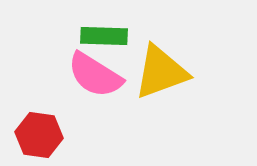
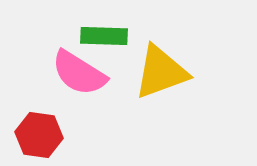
pink semicircle: moved 16 px left, 2 px up
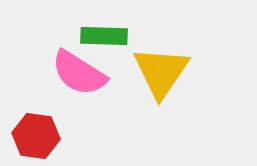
yellow triangle: rotated 36 degrees counterclockwise
red hexagon: moved 3 px left, 1 px down
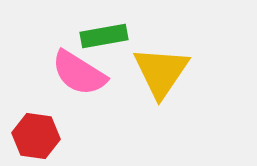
green rectangle: rotated 12 degrees counterclockwise
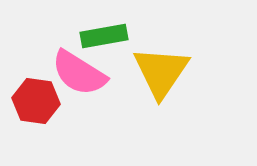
red hexagon: moved 35 px up
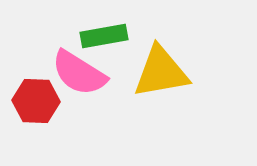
yellow triangle: rotated 46 degrees clockwise
red hexagon: rotated 6 degrees counterclockwise
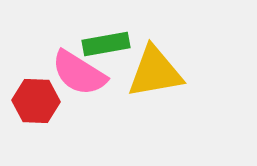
green rectangle: moved 2 px right, 8 px down
yellow triangle: moved 6 px left
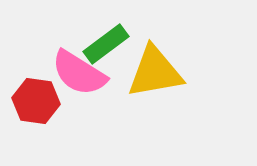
green rectangle: rotated 27 degrees counterclockwise
red hexagon: rotated 6 degrees clockwise
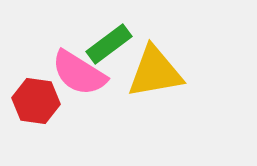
green rectangle: moved 3 px right
